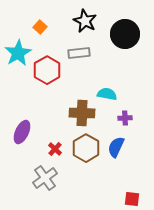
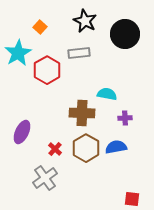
blue semicircle: rotated 55 degrees clockwise
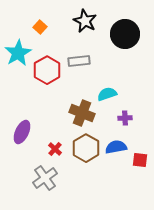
gray rectangle: moved 8 px down
cyan semicircle: rotated 30 degrees counterclockwise
brown cross: rotated 20 degrees clockwise
red square: moved 8 px right, 39 px up
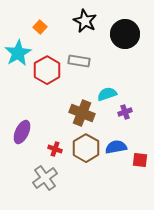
gray rectangle: rotated 15 degrees clockwise
purple cross: moved 6 px up; rotated 16 degrees counterclockwise
red cross: rotated 24 degrees counterclockwise
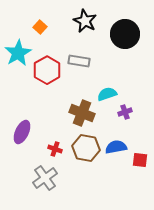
brown hexagon: rotated 20 degrees counterclockwise
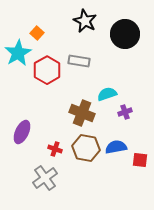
orange square: moved 3 px left, 6 px down
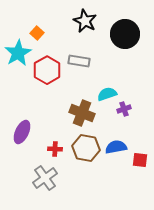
purple cross: moved 1 px left, 3 px up
red cross: rotated 16 degrees counterclockwise
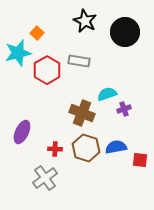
black circle: moved 2 px up
cyan star: rotated 16 degrees clockwise
brown hexagon: rotated 8 degrees clockwise
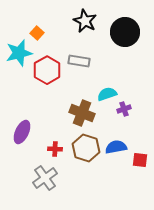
cyan star: moved 1 px right
